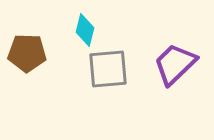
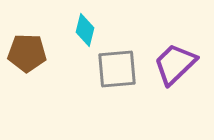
gray square: moved 9 px right
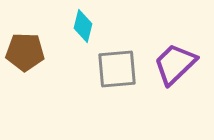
cyan diamond: moved 2 px left, 4 px up
brown pentagon: moved 2 px left, 1 px up
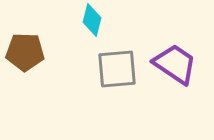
cyan diamond: moved 9 px right, 6 px up
purple trapezoid: rotated 78 degrees clockwise
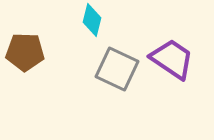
purple trapezoid: moved 3 px left, 5 px up
gray square: rotated 30 degrees clockwise
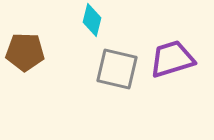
purple trapezoid: rotated 51 degrees counterclockwise
gray square: rotated 12 degrees counterclockwise
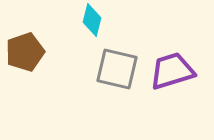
brown pentagon: rotated 21 degrees counterclockwise
purple trapezoid: moved 12 px down
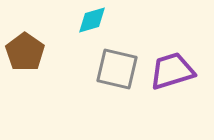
cyan diamond: rotated 60 degrees clockwise
brown pentagon: rotated 18 degrees counterclockwise
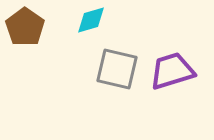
cyan diamond: moved 1 px left
brown pentagon: moved 25 px up
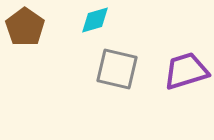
cyan diamond: moved 4 px right
purple trapezoid: moved 14 px right
